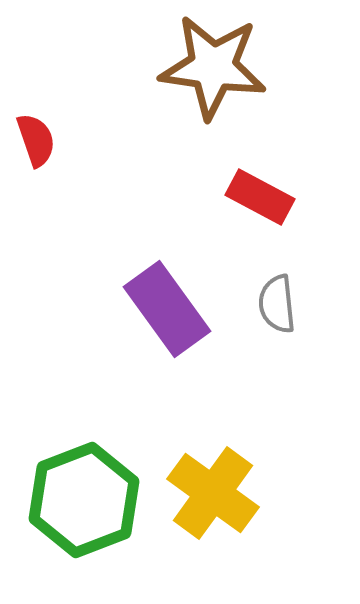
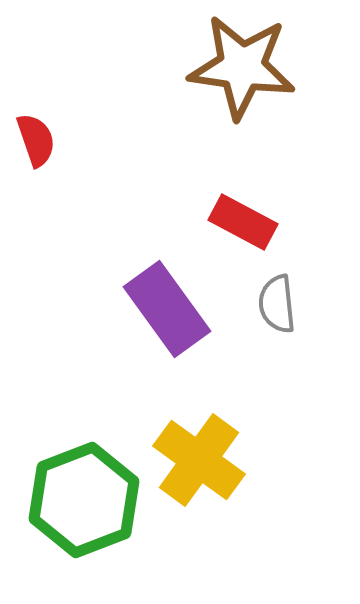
brown star: moved 29 px right
red rectangle: moved 17 px left, 25 px down
yellow cross: moved 14 px left, 33 px up
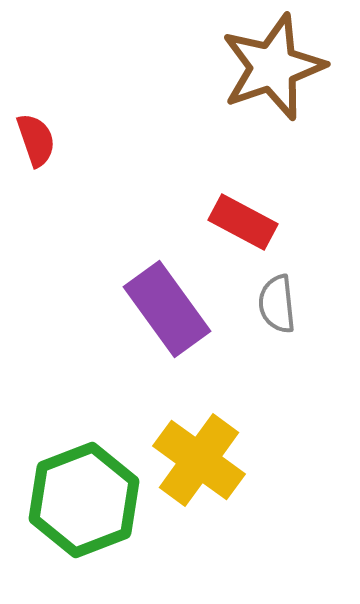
brown star: moved 31 px right; rotated 27 degrees counterclockwise
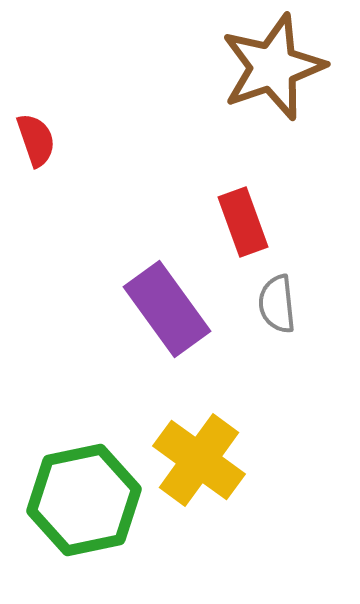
red rectangle: rotated 42 degrees clockwise
green hexagon: rotated 9 degrees clockwise
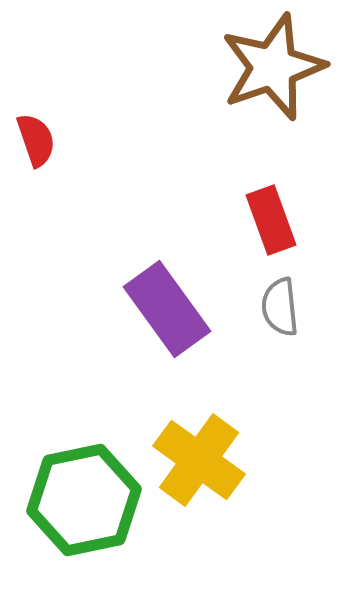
red rectangle: moved 28 px right, 2 px up
gray semicircle: moved 3 px right, 3 px down
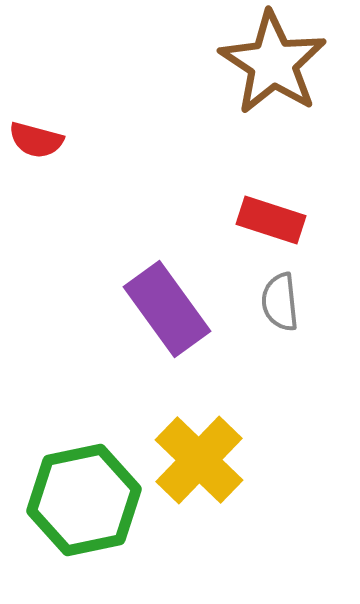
brown star: moved 4 px up; rotated 20 degrees counterclockwise
red semicircle: rotated 124 degrees clockwise
red rectangle: rotated 52 degrees counterclockwise
gray semicircle: moved 5 px up
yellow cross: rotated 8 degrees clockwise
